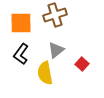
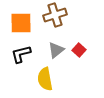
black L-shape: rotated 40 degrees clockwise
red square: moved 3 px left, 14 px up
yellow semicircle: moved 6 px down
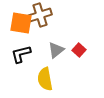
brown cross: moved 15 px left
orange square: rotated 10 degrees clockwise
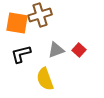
orange square: moved 4 px left
gray triangle: rotated 18 degrees clockwise
yellow semicircle: rotated 10 degrees counterclockwise
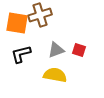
red square: rotated 24 degrees counterclockwise
yellow semicircle: moved 10 px right, 4 px up; rotated 120 degrees clockwise
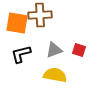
brown cross: rotated 15 degrees clockwise
gray triangle: moved 2 px left
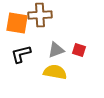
gray triangle: moved 2 px right
yellow semicircle: moved 3 px up
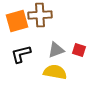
orange square: moved 2 px up; rotated 25 degrees counterclockwise
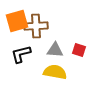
brown cross: moved 4 px left, 11 px down
gray triangle: moved 1 px left; rotated 24 degrees clockwise
